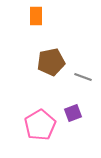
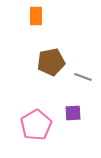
purple square: rotated 18 degrees clockwise
pink pentagon: moved 4 px left
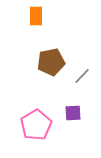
gray line: moved 1 px left, 1 px up; rotated 66 degrees counterclockwise
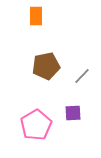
brown pentagon: moved 5 px left, 4 px down
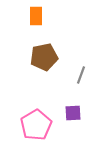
brown pentagon: moved 2 px left, 9 px up
gray line: moved 1 px left, 1 px up; rotated 24 degrees counterclockwise
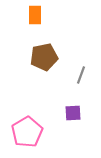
orange rectangle: moved 1 px left, 1 px up
pink pentagon: moved 9 px left, 7 px down
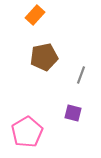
orange rectangle: rotated 42 degrees clockwise
purple square: rotated 18 degrees clockwise
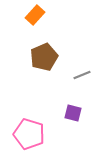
brown pentagon: rotated 12 degrees counterclockwise
gray line: moved 1 px right; rotated 48 degrees clockwise
pink pentagon: moved 2 px right, 2 px down; rotated 24 degrees counterclockwise
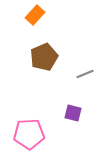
gray line: moved 3 px right, 1 px up
pink pentagon: rotated 20 degrees counterclockwise
